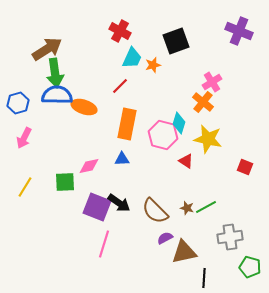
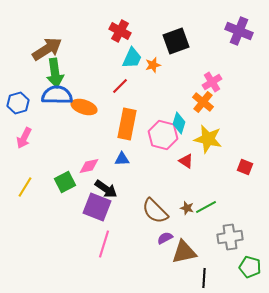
green square: rotated 25 degrees counterclockwise
black arrow: moved 13 px left, 14 px up
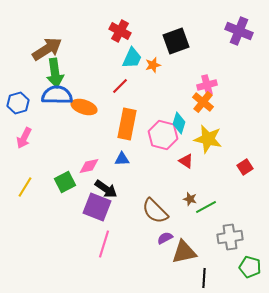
pink cross: moved 5 px left, 3 px down; rotated 18 degrees clockwise
red square: rotated 35 degrees clockwise
brown star: moved 3 px right, 9 px up
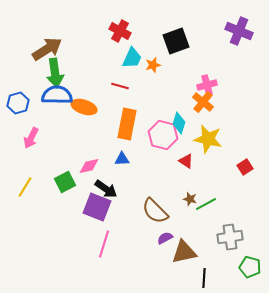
red line: rotated 60 degrees clockwise
pink arrow: moved 7 px right
green line: moved 3 px up
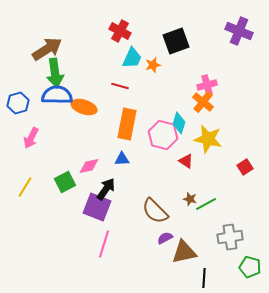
black arrow: rotated 90 degrees counterclockwise
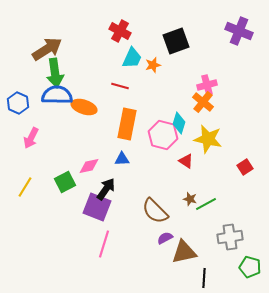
blue hexagon: rotated 20 degrees counterclockwise
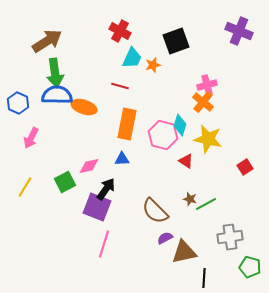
brown arrow: moved 8 px up
cyan diamond: moved 1 px right, 2 px down
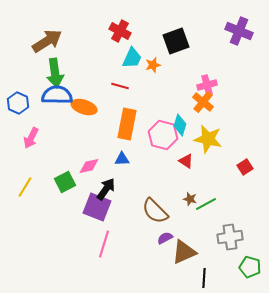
brown triangle: rotated 12 degrees counterclockwise
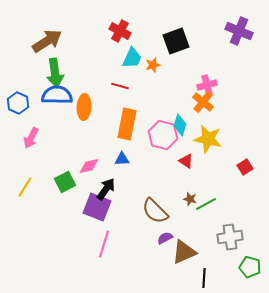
orange ellipse: rotated 75 degrees clockwise
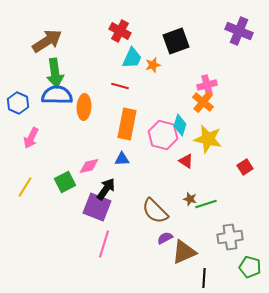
green line: rotated 10 degrees clockwise
